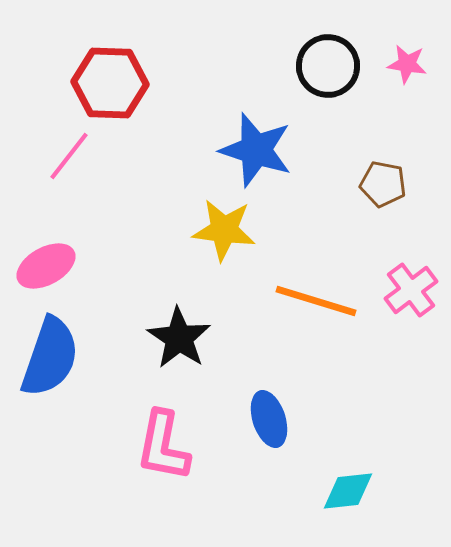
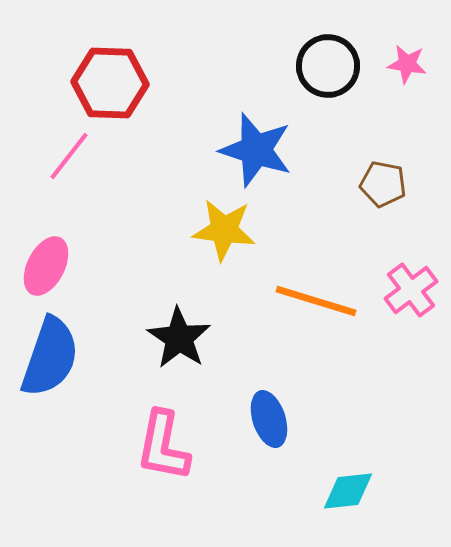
pink ellipse: rotated 34 degrees counterclockwise
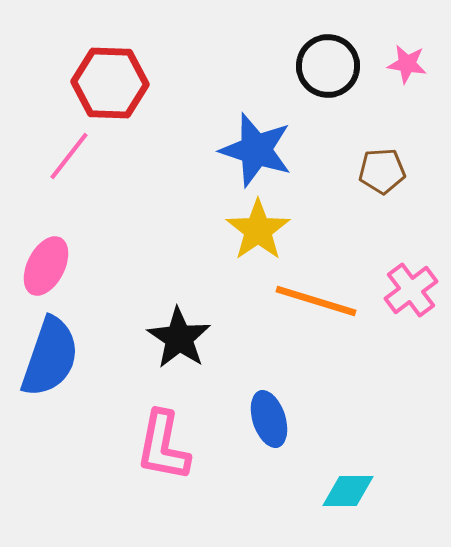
brown pentagon: moved 1 px left, 13 px up; rotated 15 degrees counterclockwise
yellow star: moved 34 px right; rotated 30 degrees clockwise
cyan diamond: rotated 6 degrees clockwise
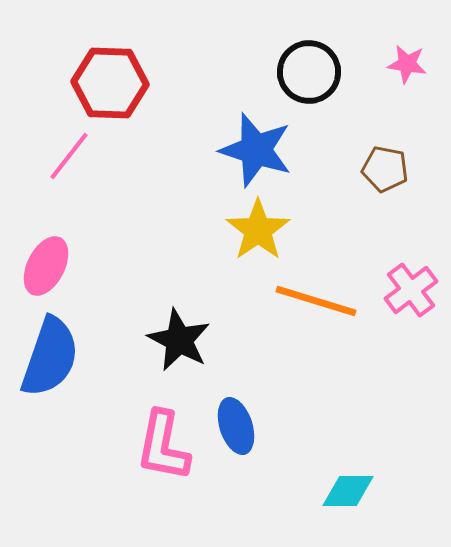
black circle: moved 19 px left, 6 px down
brown pentagon: moved 3 px right, 2 px up; rotated 15 degrees clockwise
black star: moved 2 px down; rotated 6 degrees counterclockwise
blue ellipse: moved 33 px left, 7 px down
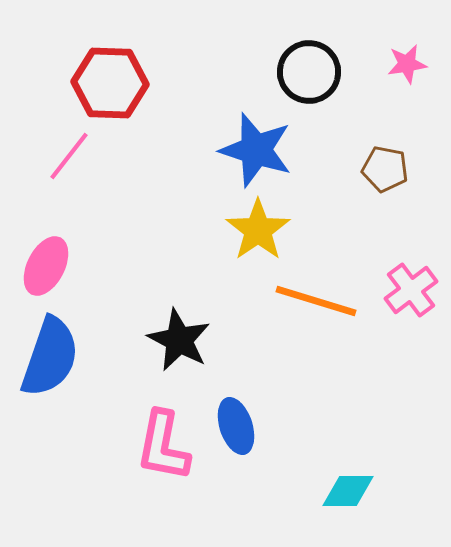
pink star: rotated 18 degrees counterclockwise
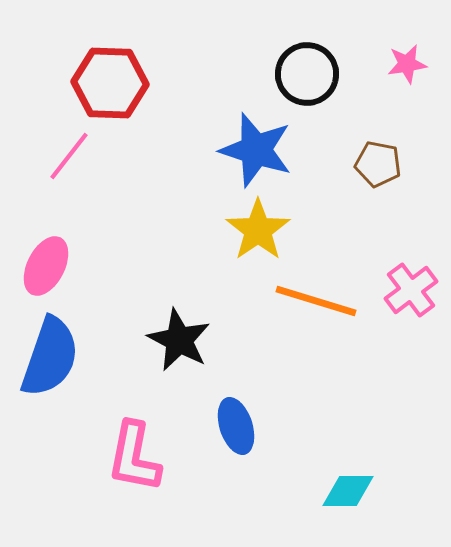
black circle: moved 2 px left, 2 px down
brown pentagon: moved 7 px left, 5 px up
pink L-shape: moved 29 px left, 11 px down
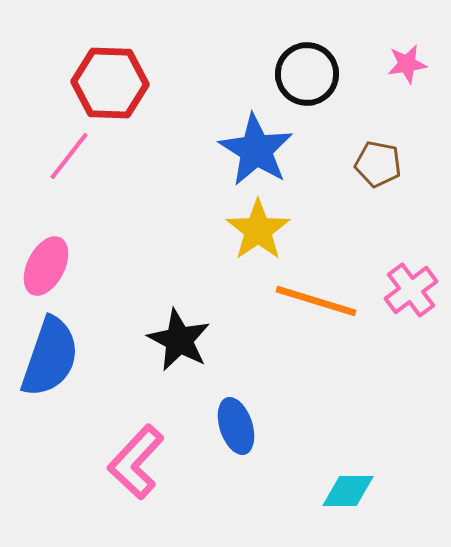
blue star: rotated 14 degrees clockwise
pink L-shape: moved 2 px right, 5 px down; rotated 32 degrees clockwise
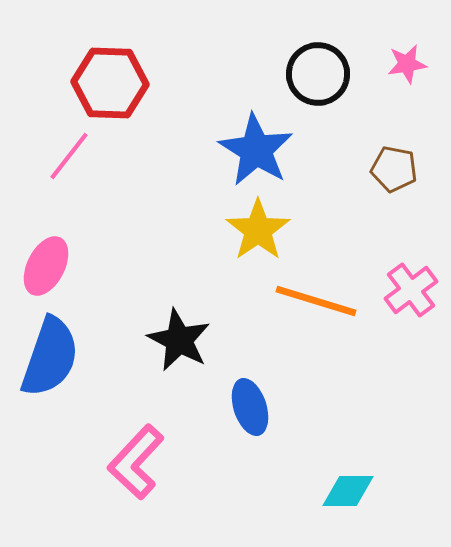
black circle: moved 11 px right
brown pentagon: moved 16 px right, 5 px down
blue ellipse: moved 14 px right, 19 px up
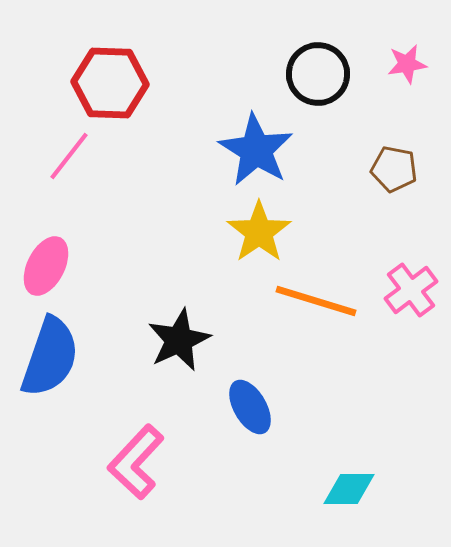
yellow star: moved 1 px right, 2 px down
black star: rotated 20 degrees clockwise
blue ellipse: rotated 12 degrees counterclockwise
cyan diamond: moved 1 px right, 2 px up
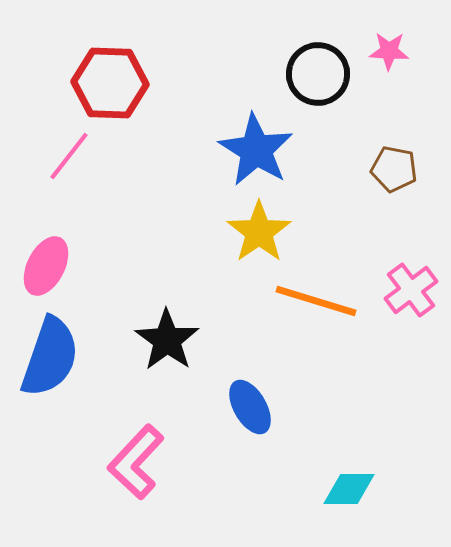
pink star: moved 18 px left, 13 px up; rotated 12 degrees clockwise
black star: moved 12 px left; rotated 12 degrees counterclockwise
